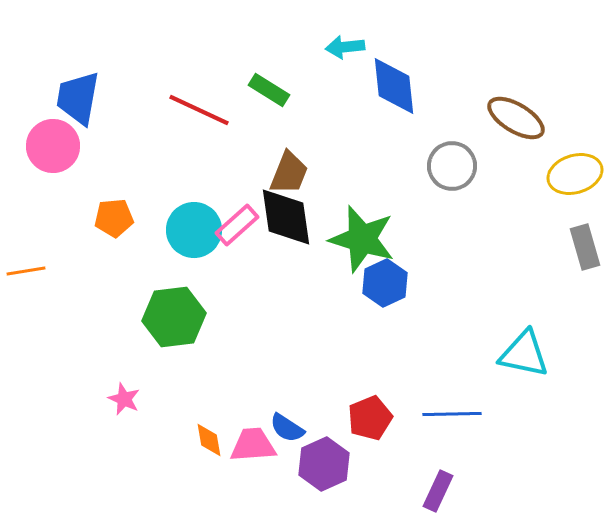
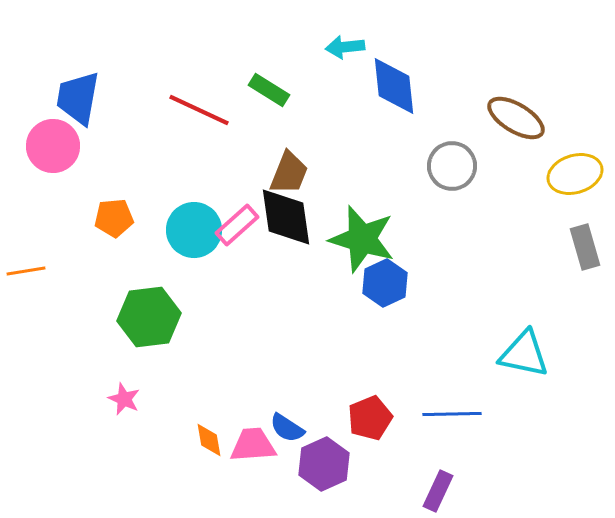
green hexagon: moved 25 px left
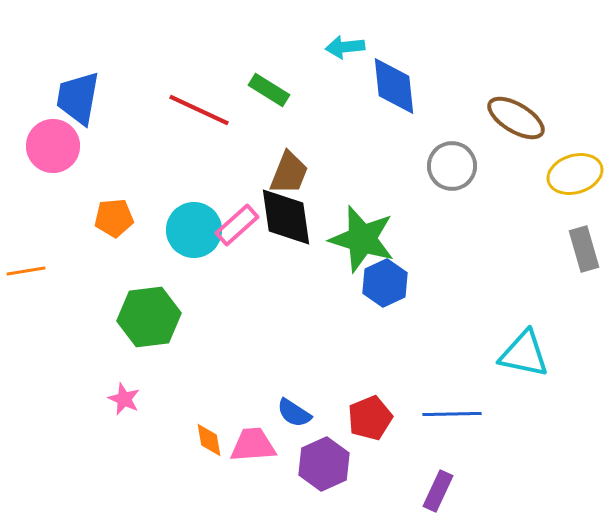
gray rectangle: moved 1 px left, 2 px down
blue semicircle: moved 7 px right, 15 px up
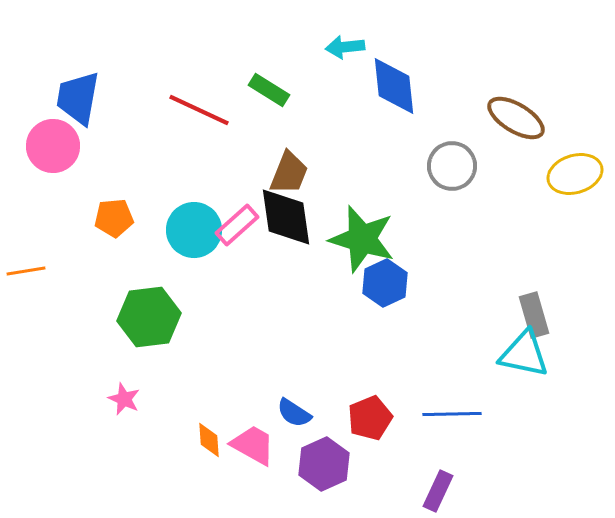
gray rectangle: moved 50 px left, 66 px down
orange diamond: rotated 6 degrees clockwise
pink trapezoid: rotated 33 degrees clockwise
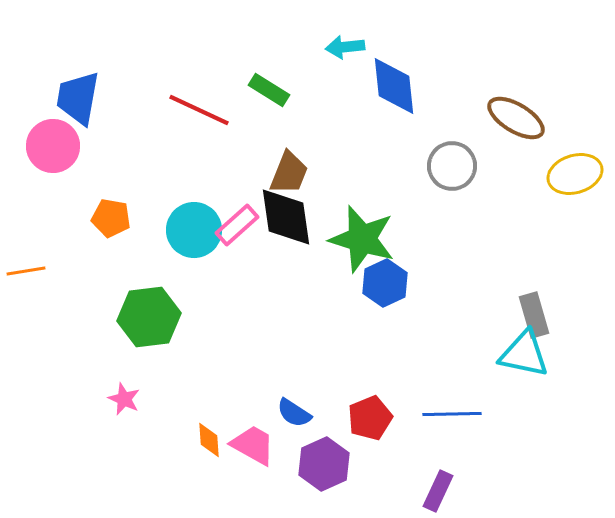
orange pentagon: moved 3 px left; rotated 15 degrees clockwise
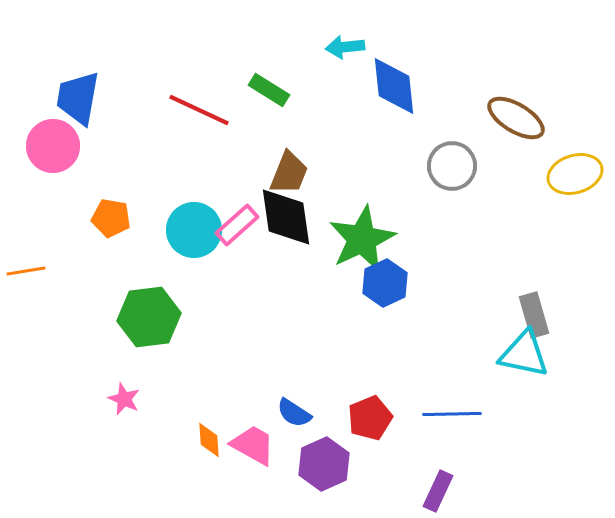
green star: rotated 30 degrees clockwise
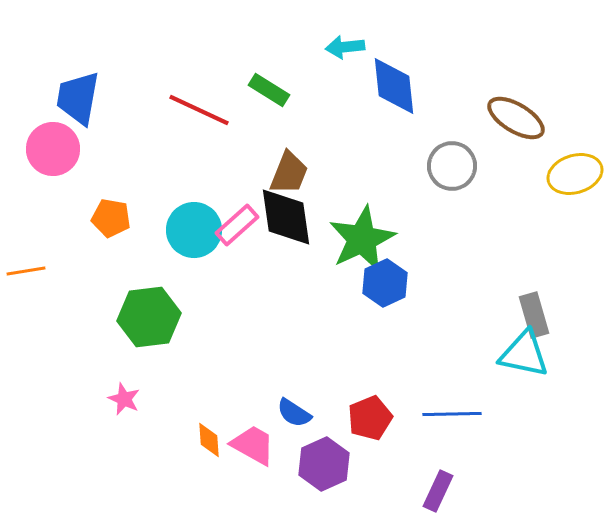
pink circle: moved 3 px down
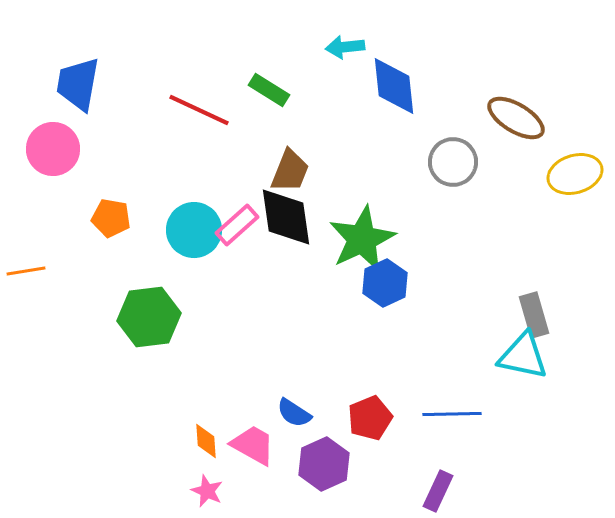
blue trapezoid: moved 14 px up
gray circle: moved 1 px right, 4 px up
brown trapezoid: moved 1 px right, 2 px up
cyan triangle: moved 1 px left, 2 px down
pink star: moved 83 px right, 92 px down
orange diamond: moved 3 px left, 1 px down
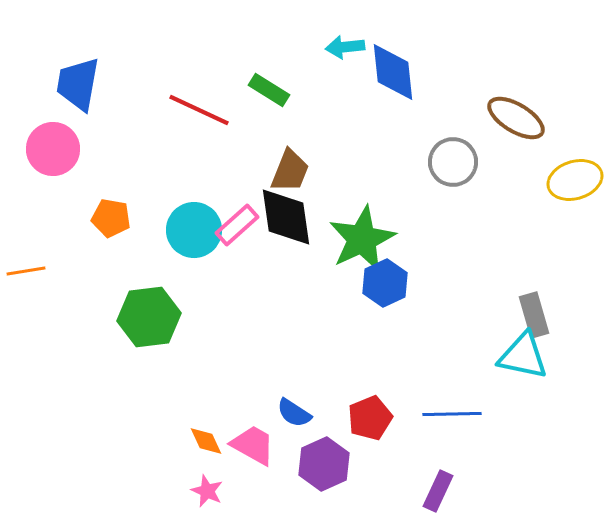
blue diamond: moved 1 px left, 14 px up
yellow ellipse: moved 6 px down
orange diamond: rotated 21 degrees counterclockwise
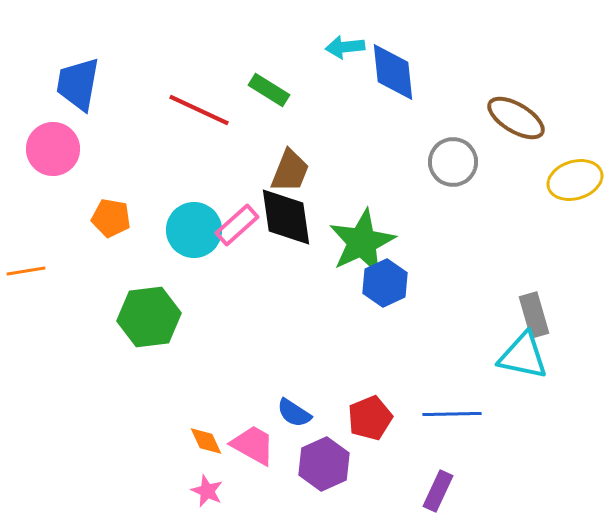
green star: moved 3 px down
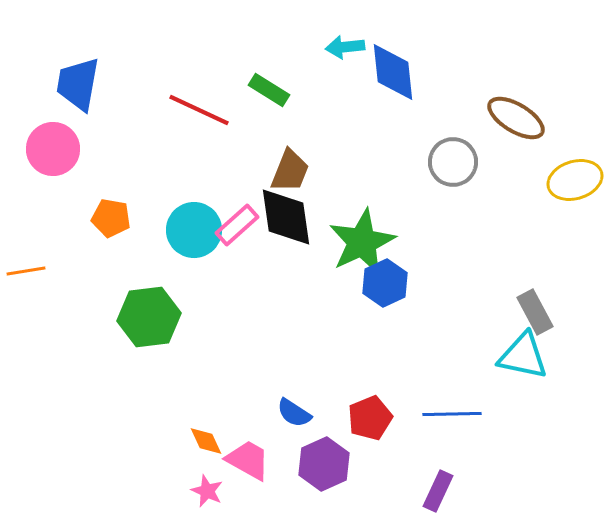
gray rectangle: moved 1 px right, 3 px up; rotated 12 degrees counterclockwise
pink trapezoid: moved 5 px left, 15 px down
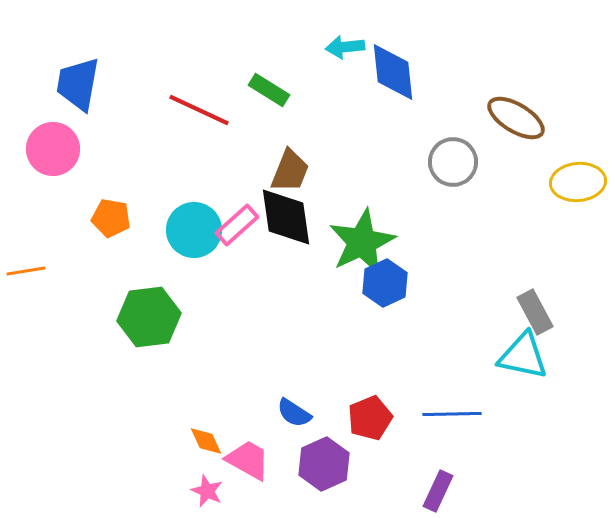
yellow ellipse: moved 3 px right, 2 px down; rotated 12 degrees clockwise
